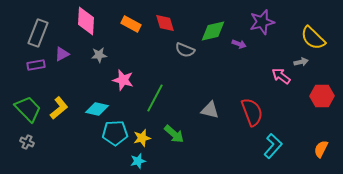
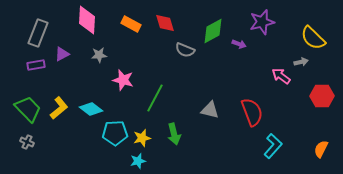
pink diamond: moved 1 px right, 1 px up
green diamond: rotated 16 degrees counterclockwise
cyan diamond: moved 6 px left; rotated 25 degrees clockwise
green arrow: rotated 35 degrees clockwise
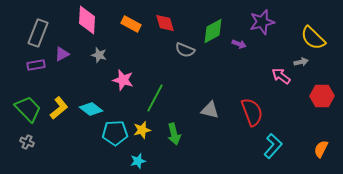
gray star: rotated 21 degrees clockwise
yellow star: moved 8 px up
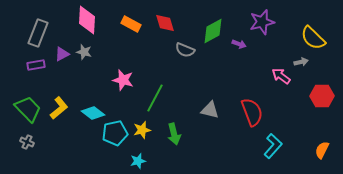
gray star: moved 15 px left, 3 px up
cyan diamond: moved 2 px right, 4 px down
cyan pentagon: rotated 10 degrees counterclockwise
orange semicircle: moved 1 px right, 1 px down
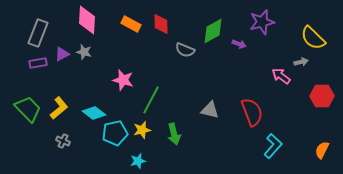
red diamond: moved 4 px left, 1 px down; rotated 15 degrees clockwise
purple rectangle: moved 2 px right, 2 px up
green line: moved 4 px left, 2 px down
cyan diamond: moved 1 px right
gray cross: moved 36 px right, 1 px up
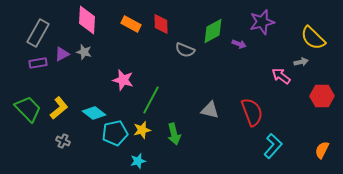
gray rectangle: rotated 8 degrees clockwise
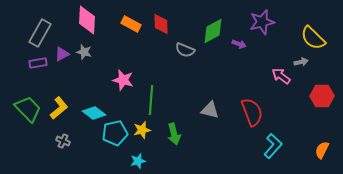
gray rectangle: moved 2 px right
green line: rotated 24 degrees counterclockwise
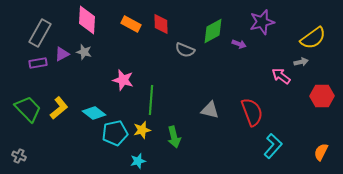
yellow semicircle: rotated 80 degrees counterclockwise
green arrow: moved 3 px down
gray cross: moved 44 px left, 15 px down
orange semicircle: moved 1 px left, 2 px down
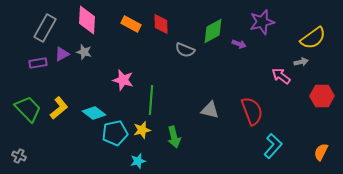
gray rectangle: moved 5 px right, 5 px up
red semicircle: moved 1 px up
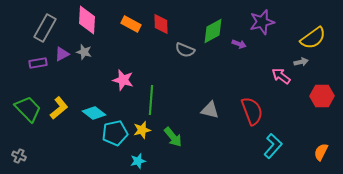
green arrow: moved 1 px left; rotated 25 degrees counterclockwise
